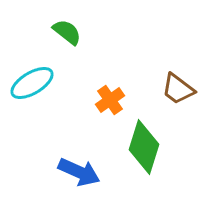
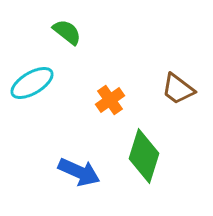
green diamond: moved 9 px down
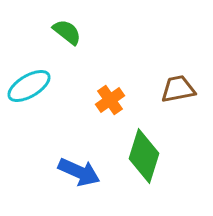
cyan ellipse: moved 3 px left, 3 px down
brown trapezoid: rotated 132 degrees clockwise
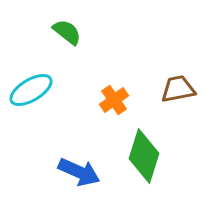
cyan ellipse: moved 2 px right, 4 px down
orange cross: moved 4 px right
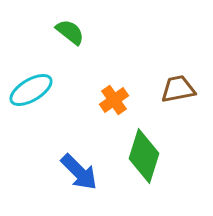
green semicircle: moved 3 px right
blue arrow: rotated 21 degrees clockwise
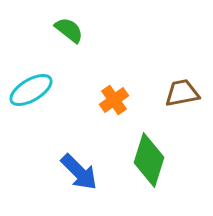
green semicircle: moved 1 px left, 2 px up
brown trapezoid: moved 4 px right, 4 px down
green diamond: moved 5 px right, 4 px down
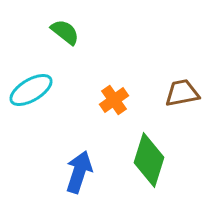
green semicircle: moved 4 px left, 2 px down
blue arrow: rotated 117 degrees counterclockwise
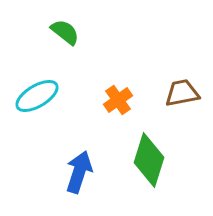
cyan ellipse: moved 6 px right, 6 px down
orange cross: moved 4 px right
